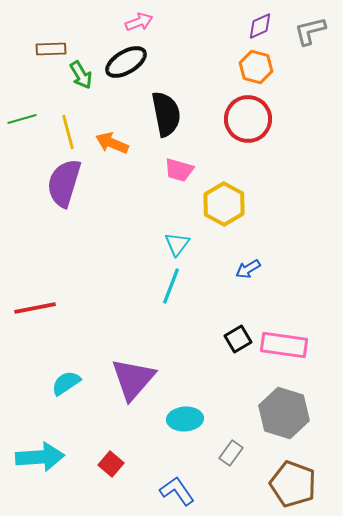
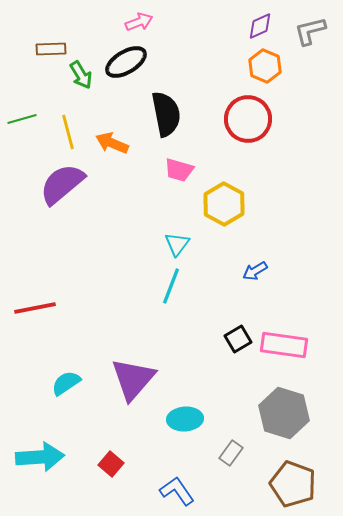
orange hexagon: moved 9 px right, 1 px up; rotated 8 degrees clockwise
purple semicircle: moved 2 px left, 1 px down; rotated 33 degrees clockwise
blue arrow: moved 7 px right, 2 px down
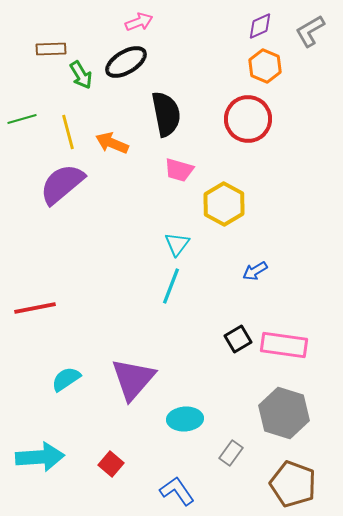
gray L-shape: rotated 16 degrees counterclockwise
cyan semicircle: moved 4 px up
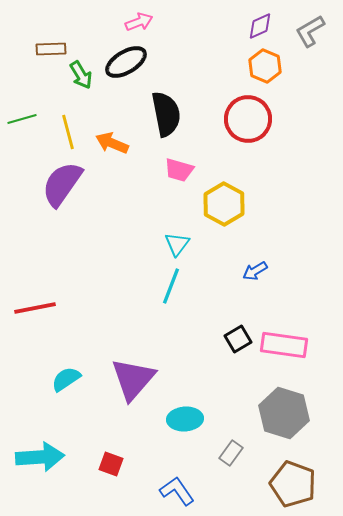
purple semicircle: rotated 15 degrees counterclockwise
red square: rotated 20 degrees counterclockwise
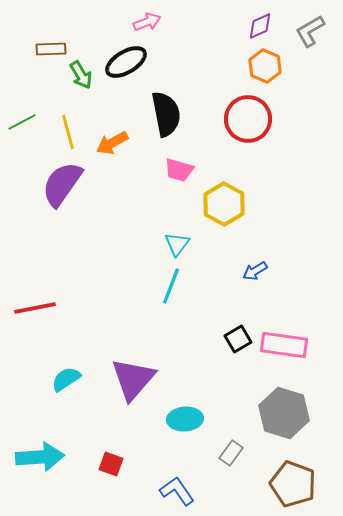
pink arrow: moved 8 px right
green line: moved 3 px down; rotated 12 degrees counterclockwise
orange arrow: rotated 52 degrees counterclockwise
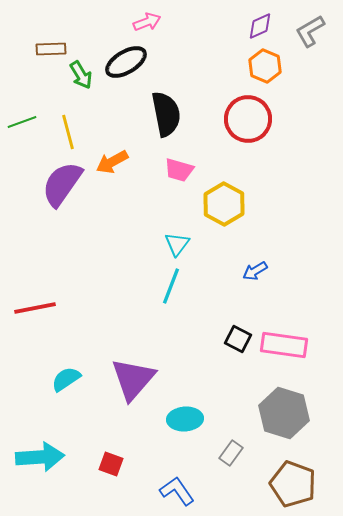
green line: rotated 8 degrees clockwise
orange arrow: moved 19 px down
black square: rotated 32 degrees counterclockwise
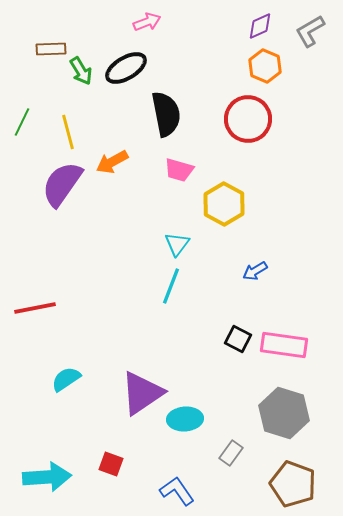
black ellipse: moved 6 px down
green arrow: moved 4 px up
green line: rotated 44 degrees counterclockwise
purple triangle: moved 9 px right, 14 px down; rotated 15 degrees clockwise
cyan arrow: moved 7 px right, 20 px down
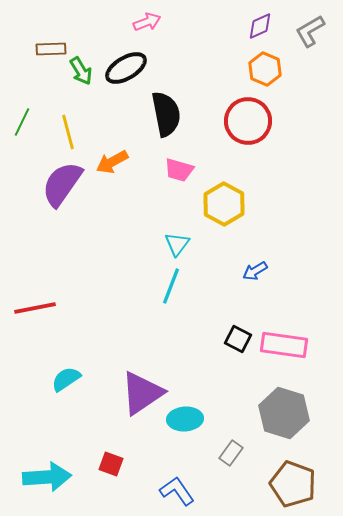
orange hexagon: moved 3 px down
red circle: moved 2 px down
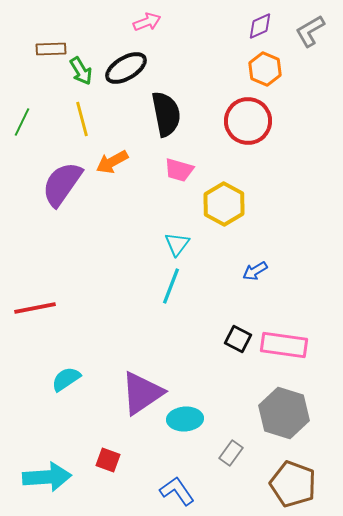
yellow line: moved 14 px right, 13 px up
red square: moved 3 px left, 4 px up
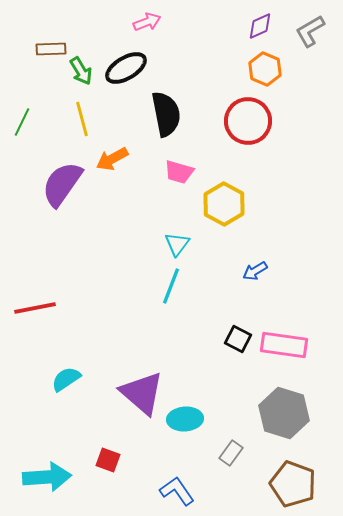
orange arrow: moved 3 px up
pink trapezoid: moved 2 px down
purple triangle: rotated 45 degrees counterclockwise
